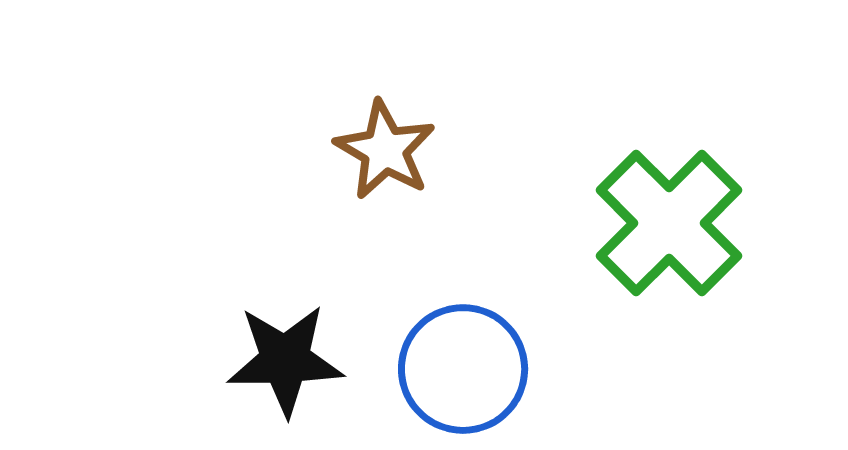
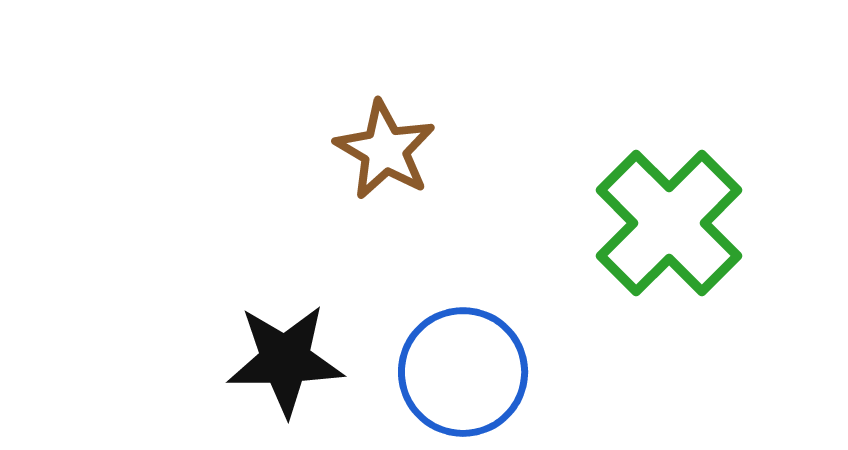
blue circle: moved 3 px down
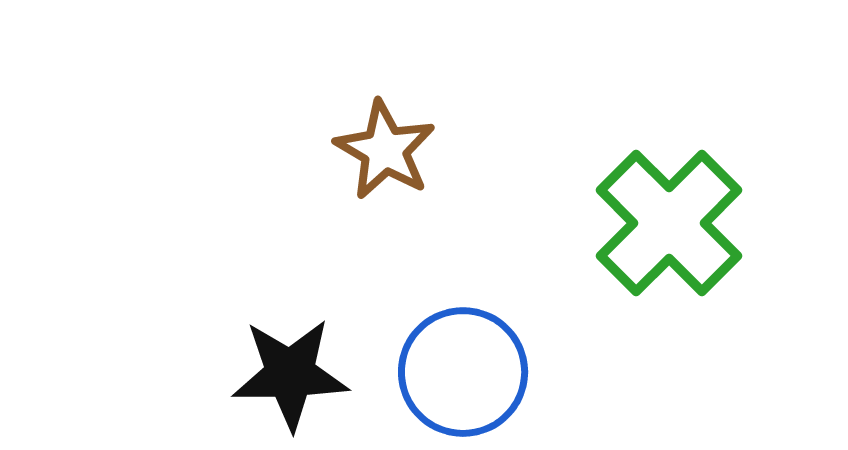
black star: moved 5 px right, 14 px down
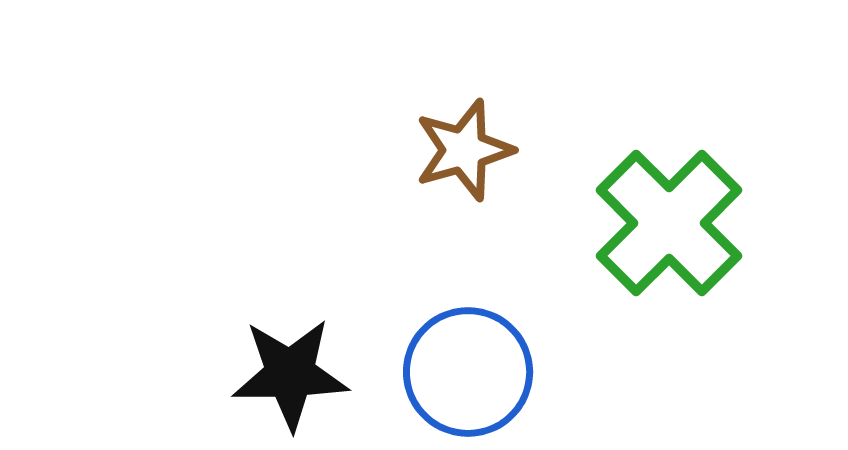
brown star: moved 79 px right; rotated 26 degrees clockwise
blue circle: moved 5 px right
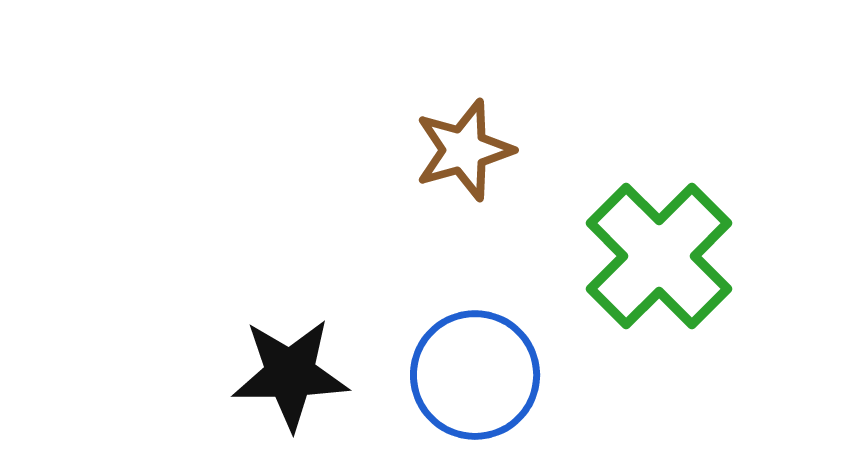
green cross: moved 10 px left, 33 px down
blue circle: moved 7 px right, 3 px down
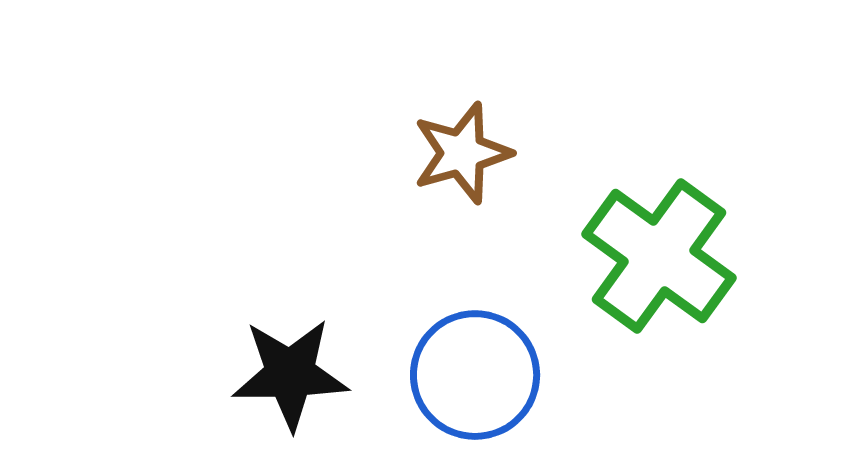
brown star: moved 2 px left, 3 px down
green cross: rotated 9 degrees counterclockwise
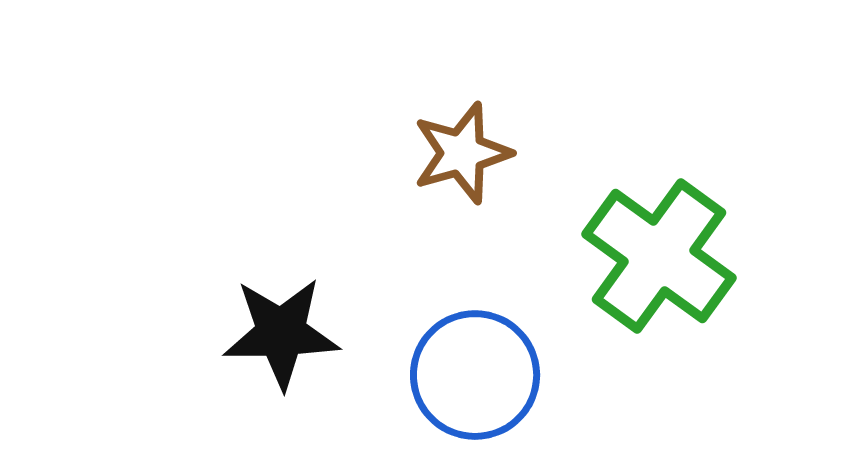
black star: moved 9 px left, 41 px up
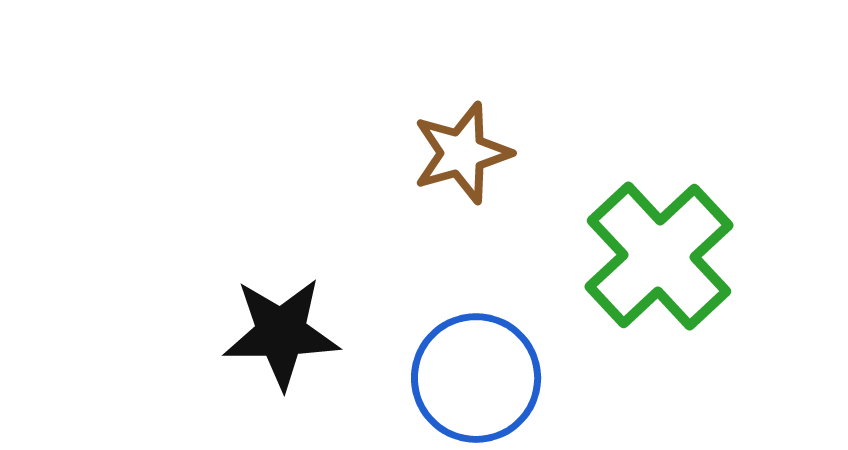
green cross: rotated 11 degrees clockwise
blue circle: moved 1 px right, 3 px down
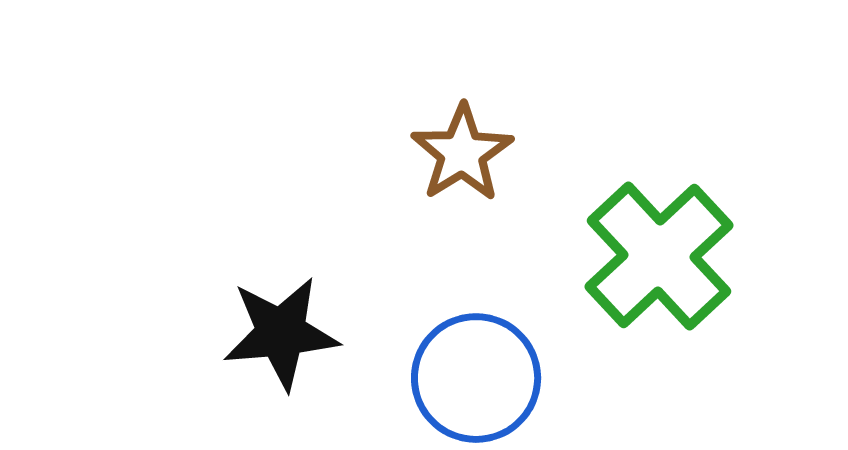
brown star: rotated 16 degrees counterclockwise
black star: rotated 4 degrees counterclockwise
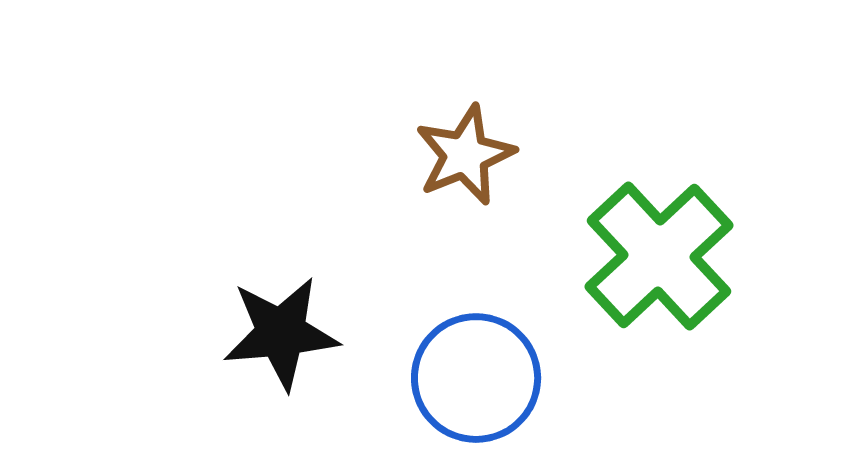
brown star: moved 3 px right, 2 px down; rotated 10 degrees clockwise
